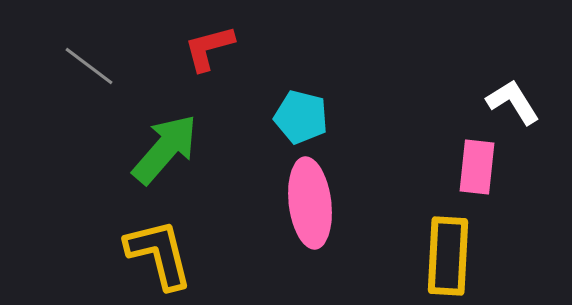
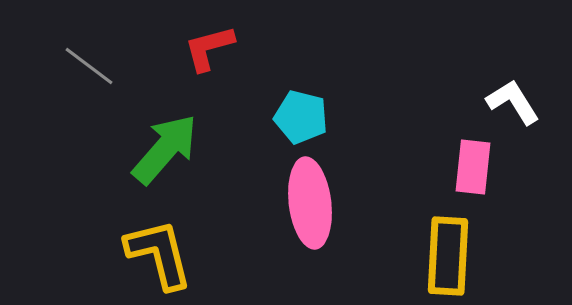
pink rectangle: moved 4 px left
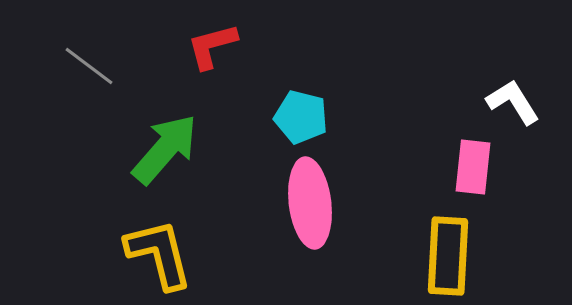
red L-shape: moved 3 px right, 2 px up
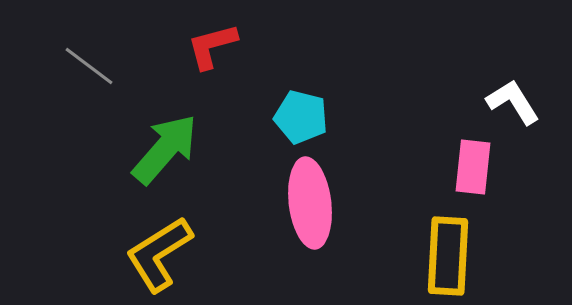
yellow L-shape: rotated 108 degrees counterclockwise
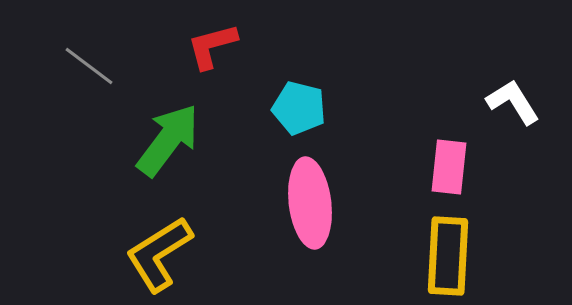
cyan pentagon: moved 2 px left, 9 px up
green arrow: moved 3 px right, 9 px up; rotated 4 degrees counterclockwise
pink rectangle: moved 24 px left
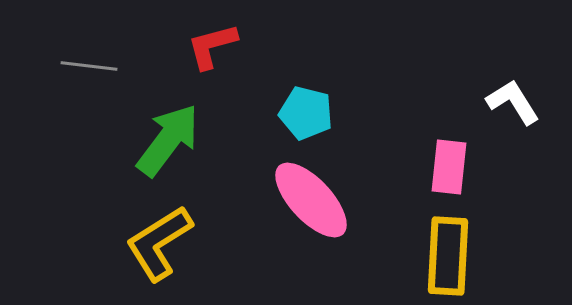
gray line: rotated 30 degrees counterclockwise
cyan pentagon: moved 7 px right, 5 px down
pink ellipse: moved 1 px right, 3 px up; rotated 36 degrees counterclockwise
yellow L-shape: moved 11 px up
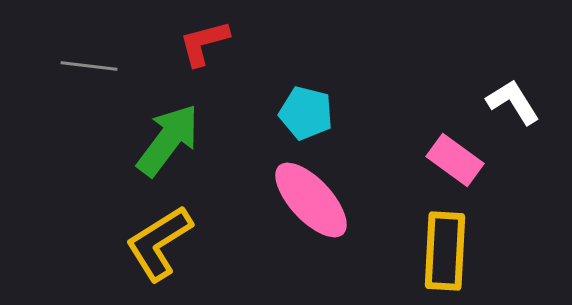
red L-shape: moved 8 px left, 3 px up
pink rectangle: moved 6 px right, 7 px up; rotated 60 degrees counterclockwise
yellow rectangle: moved 3 px left, 5 px up
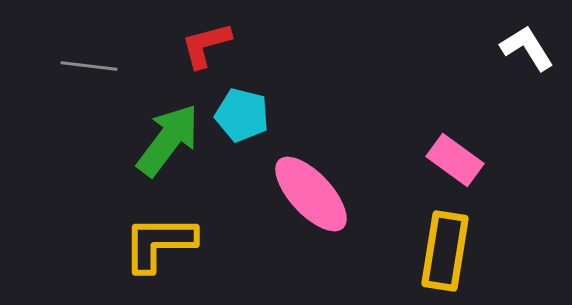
red L-shape: moved 2 px right, 2 px down
white L-shape: moved 14 px right, 54 px up
cyan pentagon: moved 64 px left, 2 px down
pink ellipse: moved 6 px up
yellow L-shape: rotated 32 degrees clockwise
yellow rectangle: rotated 6 degrees clockwise
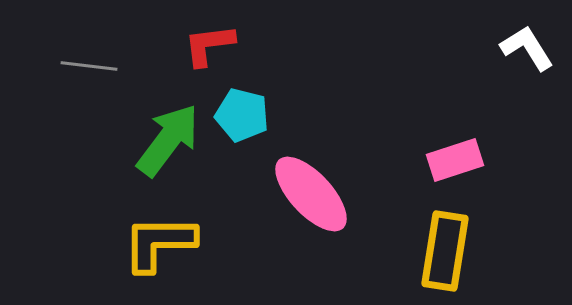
red L-shape: moved 3 px right; rotated 8 degrees clockwise
pink rectangle: rotated 54 degrees counterclockwise
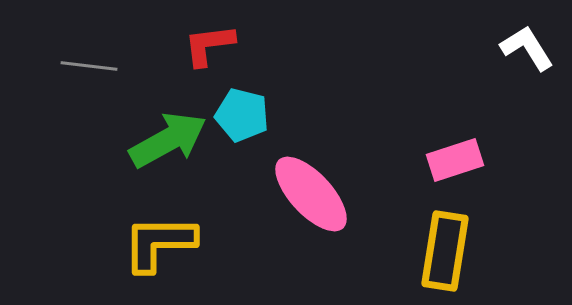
green arrow: rotated 24 degrees clockwise
